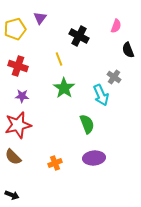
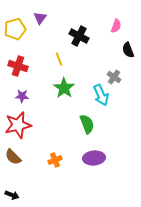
orange cross: moved 3 px up
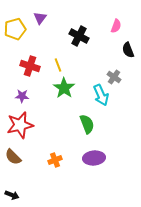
yellow line: moved 1 px left, 6 px down
red cross: moved 12 px right
red star: moved 2 px right
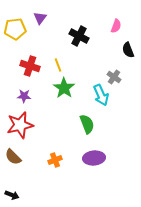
yellow pentagon: rotated 10 degrees clockwise
purple star: moved 2 px right
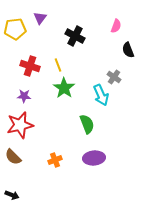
black cross: moved 4 px left
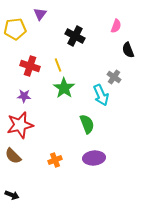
purple triangle: moved 4 px up
brown semicircle: moved 1 px up
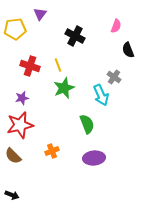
green star: rotated 15 degrees clockwise
purple star: moved 2 px left, 2 px down; rotated 16 degrees counterclockwise
orange cross: moved 3 px left, 9 px up
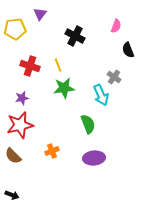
green star: rotated 15 degrees clockwise
green semicircle: moved 1 px right
